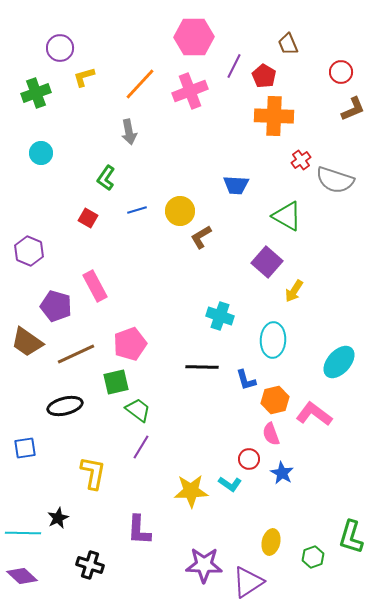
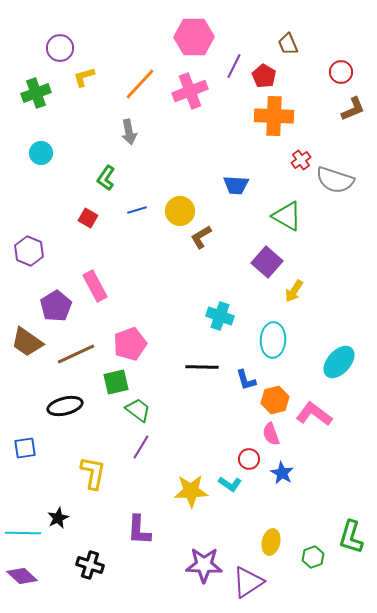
purple pentagon at (56, 306): rotated 24 degrees clockwise
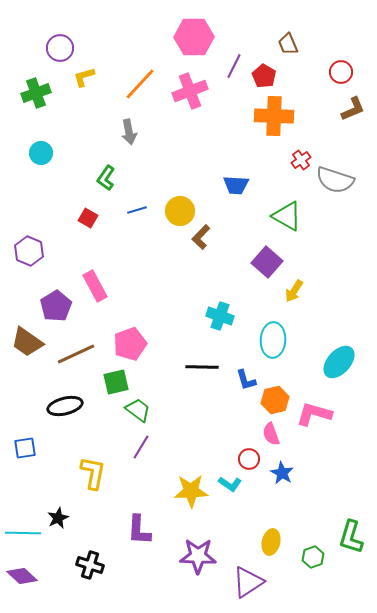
brown L-shape at (201, 237): rotated 15 degrees counterclockwise
pink L-shape at (314, 414): rotated 21 degrees counterclockwise
purple star at (204, 565): moved 6 px left, 9 px up
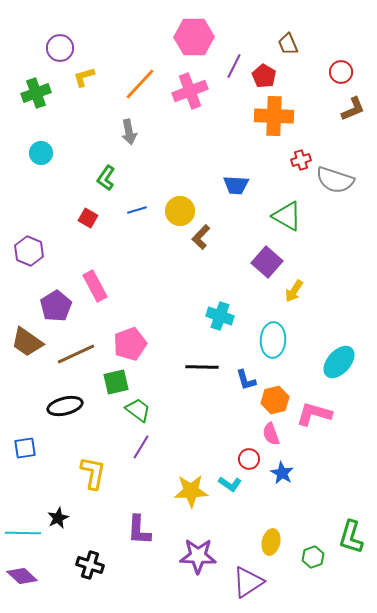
red cross at (301, 160): rotated 18 degrees clockwise
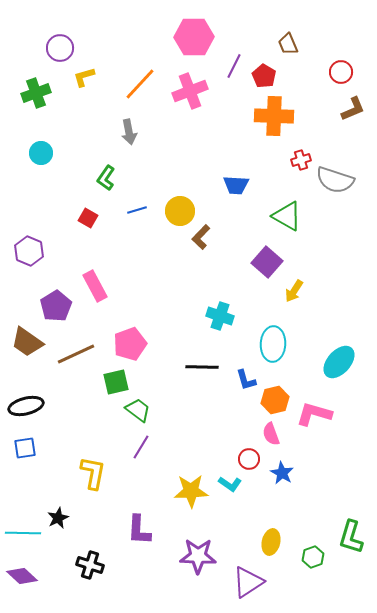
cyan ellipse at (273, 340): moved 4 px down
black ellipse at (65, 406): moved 39 px left
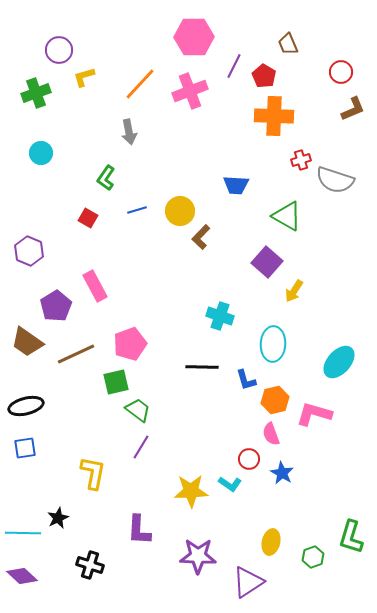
purple circle at (60, 48): moved 1 px left, 2 px down
